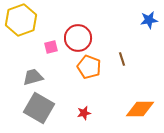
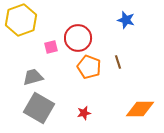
blue star: moved 23 px left; rotated 24 degrees clockwise
brown line: moved 4 px left, 3 px down
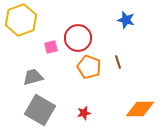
gray square: moved 1 px right, 2 px down
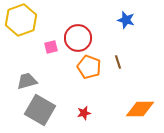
gray trapezoid: moved 6 px left, 4 px down
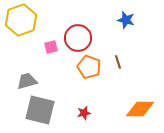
gray square: rotated 16 degrees counterclockwise
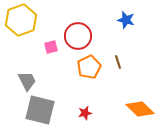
red circle: moved 2 px up
orange pentagon: rotated 25 degrees clockwise
gray trapezoid: rotated 80 degrees clockwise
orange diamond: rotated 44 degrees clockwise
red star: moved 1 px right
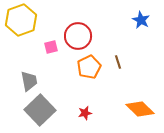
blue star: moved 15 px right; rotated 12 degrees clockwise
gray trapezoid: moved 2 px right; rotated 15 degrees clockwise
gray square: rotated 32 degrees clockwise
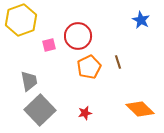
pink square: moved 2 px left, 2 px up
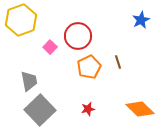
blue star: rotated 18 degrees clockwise
pink square: moved 1 px right, 2 px down; rotated 32 degrees counterclockwise
red star: moved 3 px right, 4 px up
